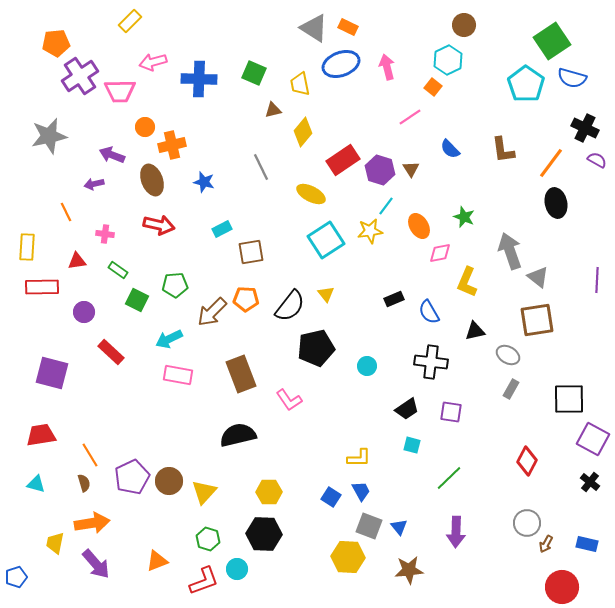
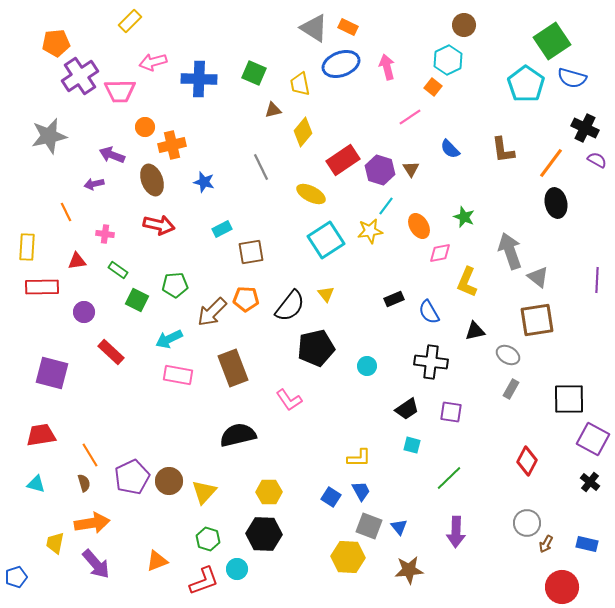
brown rectangle at (241, 374): moved 8 px left, 6 px up
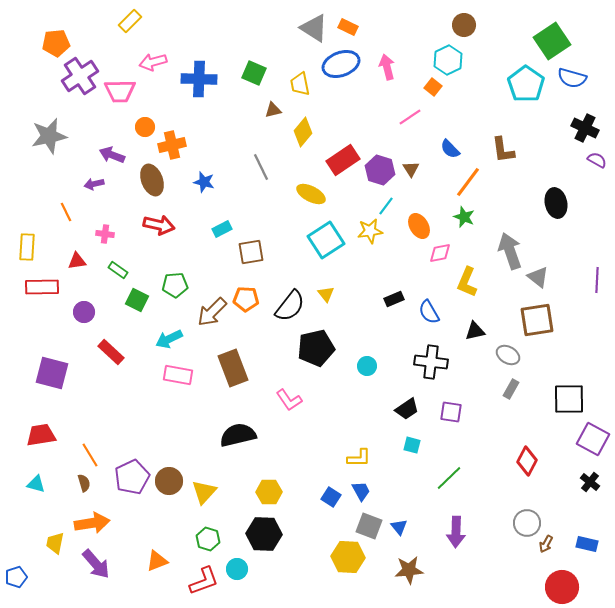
orange line at (551, 163): moved 83 px left, 19 px down
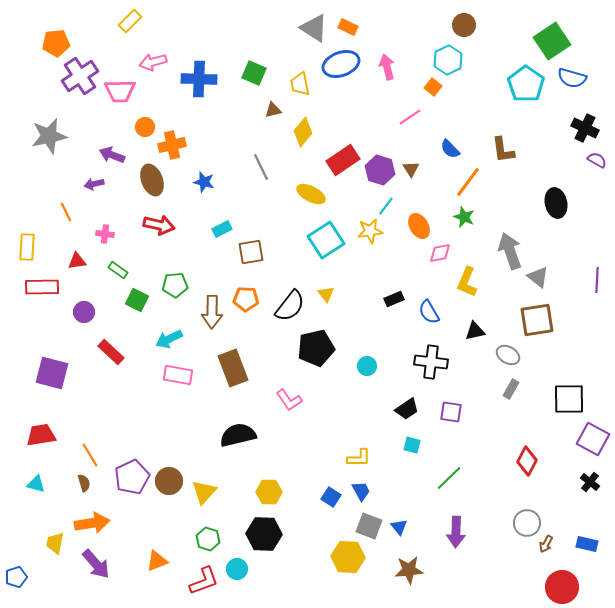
brown arrow at (212, 312): rotated 44 degrees counterclockwise
